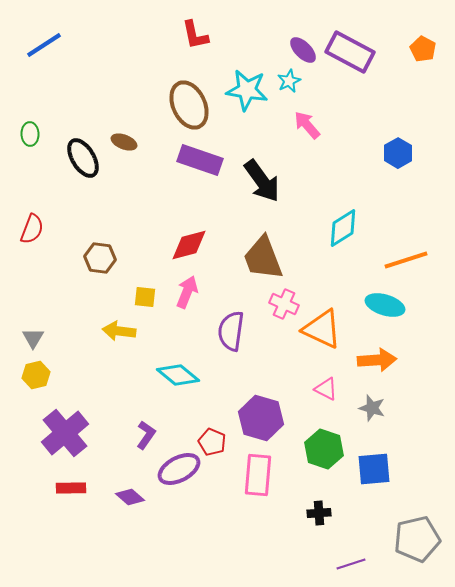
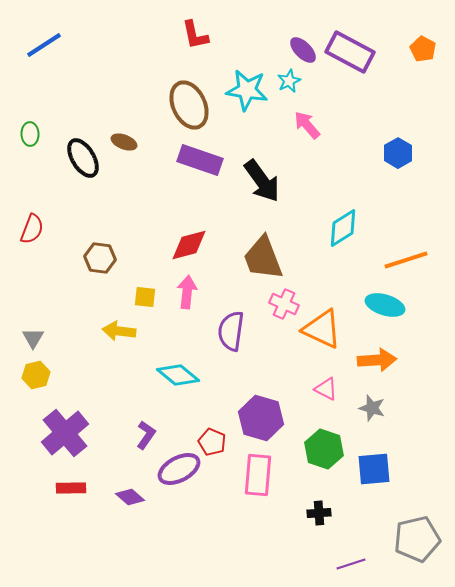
pink arrow at (187, 292): rotated 16 degrees counterclockwise
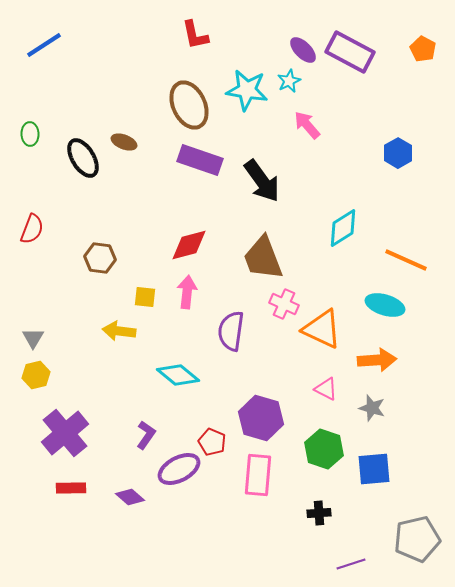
orange line at (406, 260): rotated 42 degrees clockwise
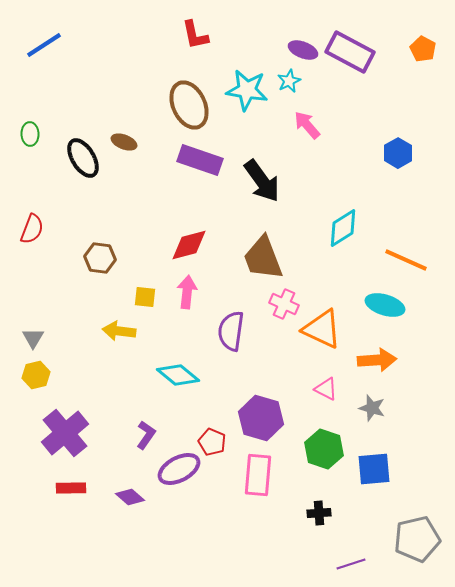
purple ellipse at (303, 50): rotated 24 degrees counterclockwise
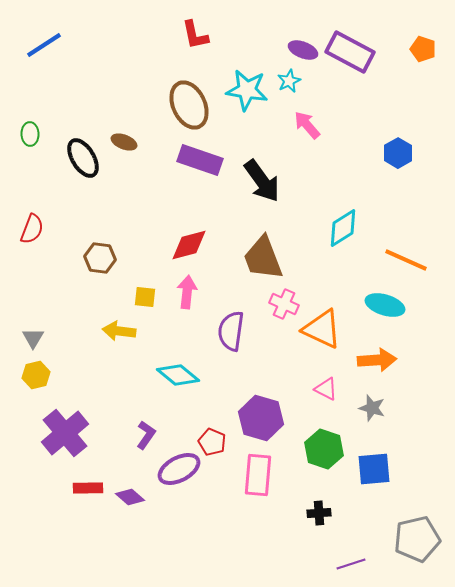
orange pentagon at (423, 49): rotated 10 degrees counterclockwise
red rectangle at (71, 488): moved 17 px right
